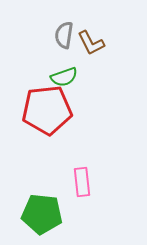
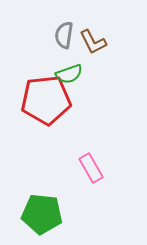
brown L-shape: moved 2 px right, 1 px up
green semicircle: moved 5 px right, 3 px up
red pentagon: moved 1 px left, 10 px up
pink rectangle: moved 9 px right, 14 px up; rotated 24 degrees counterclockwise
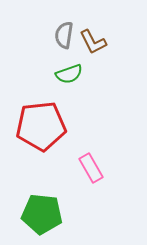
red pentagon: moved 5 px left, 26 px down
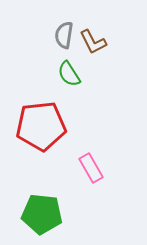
green semicircle: rotated 76 degrees clockwise
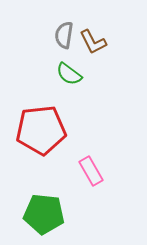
green semicircle: rotated 20 degrees counterclockwise
red pentagon: moved 4 px down
pink rectangle: moved 3 px down
green pentagon: moved 2 px right
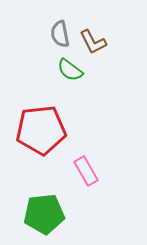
gray semicircle: moved 4 px left, 1 px up; rotated 20 degrees counterclockwise
green semicircle: moved 1 px right, 4 px up
pink rectangle: moved 5 px left
green pentagon: rotated 12 degrees counterclockwise
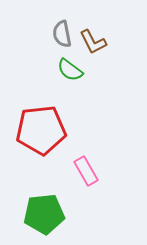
gray semicircle: moved 2 px right
